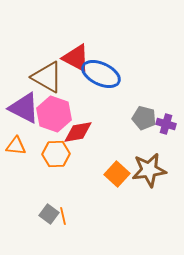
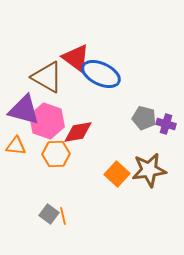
red triangle: rotated 8 degrees clockwise
purple triangle: moved 2 px down; rotated 12 degrees counterclockwise
pink hexagon: moved 7 px left, 7 px down
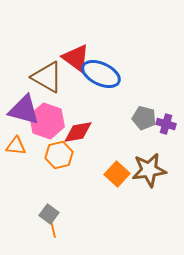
orange hexagon: moved 3 px right, 1 px down; rotated 12 degrees counterclockwise
orange line: moved 10 px left, 13 px down
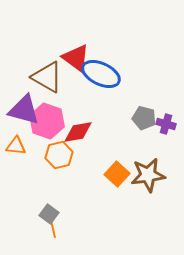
brown star: moved 1 px left, 5 px down
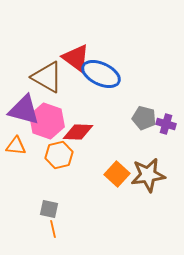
red diamond: rotated 12 degrees clockwise
gray square: moved 5 px up; rotated 24 degrees counterclockwise
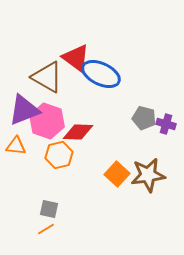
purple triangle: rotated 36 degrees counterclockwise
orange line: moved 7 px left; rotated 72 degrees clockwise
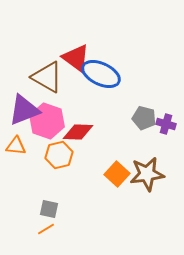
brown star: moved 1 px left, 1 px up
